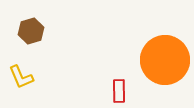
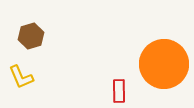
brown hexagon: moved 5 px down
orange circle: moved 1 px left, 4 px down
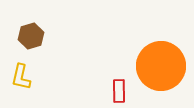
orange circle: moved 3 px left, 2 px down
yellow L-shape: rotated 36 degrees clockwise
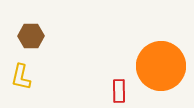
brown hexagon: rotated 15 degrees clockwise
